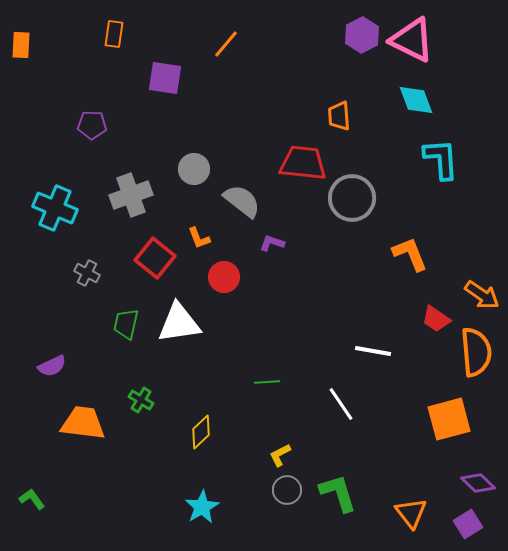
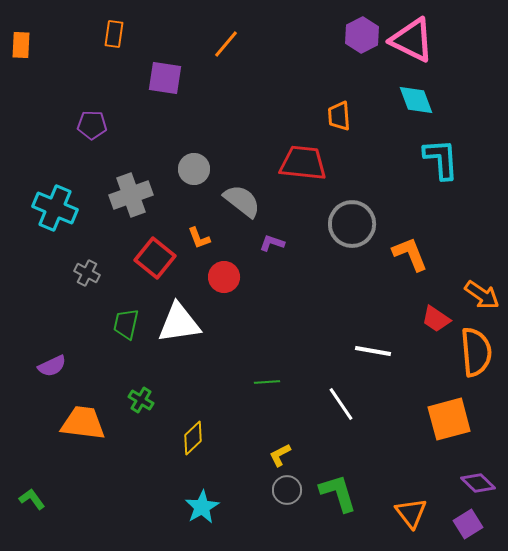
gray circle at (352, 198): moved 26 px down
yellow diamond at (201, 432): moved 8 px left, 6 px down
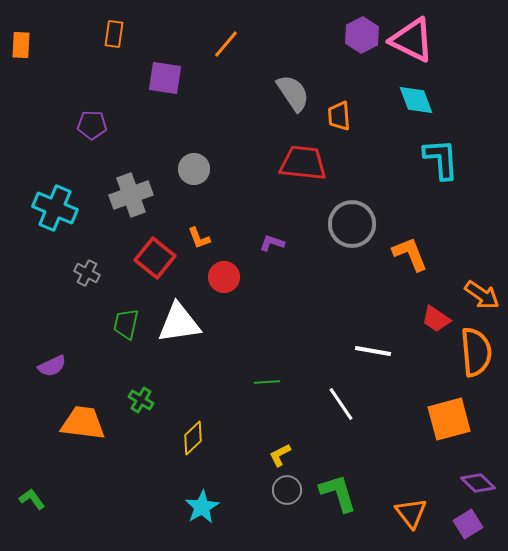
gray semicircle at (242, 201): moved 51 px right, 108 px up; rotated 18 degrees clockwise
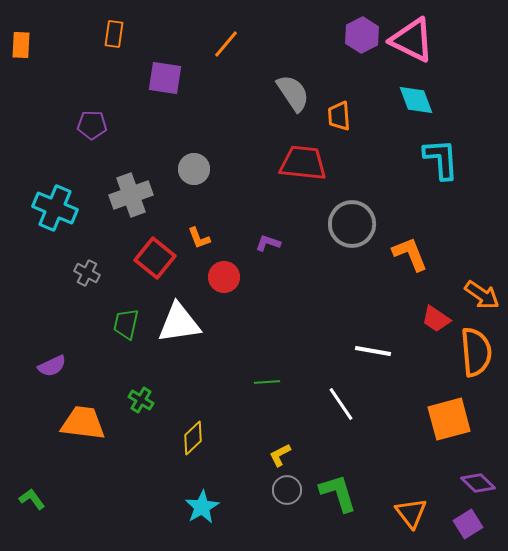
purple L-shape at (272, 243): moved 4 px left
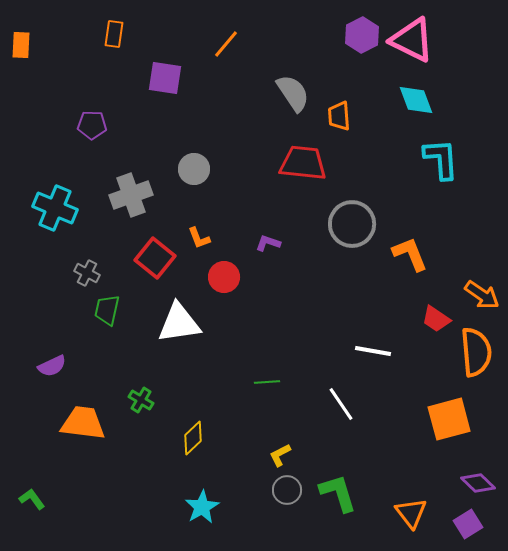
green trapezoid at (126, 324): moved 19 px left, 14 px up
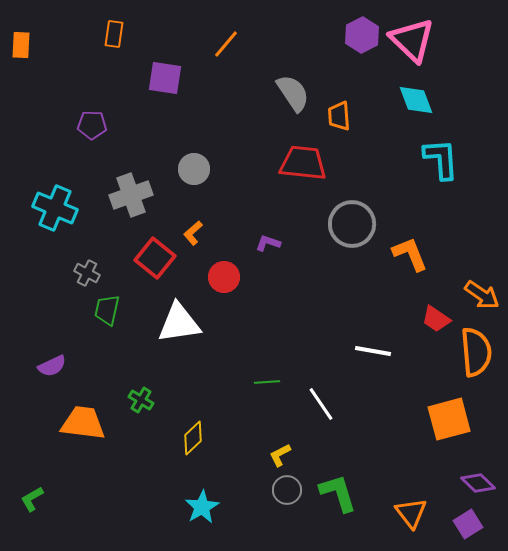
pink triangle at (412, 40): rotated 18 degrees clockwise
orange L-shape at (199, 238): moved 6 px left, 5 px up; rotated 70 degrees clockwise
white line at (341, 404): moved 20 px left
green L-shape at (32, 499): rotated 84 degrees counterclockwise
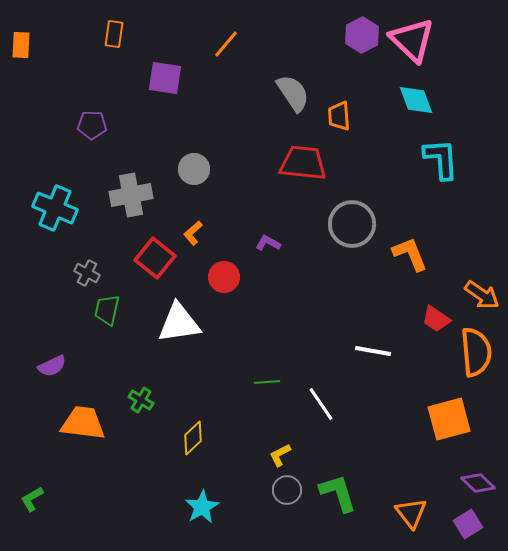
gray cross at (131, 195): rotated 9 degrees clockwise
purple L-shape at (268, 243): rotated 10 degrees clockwise
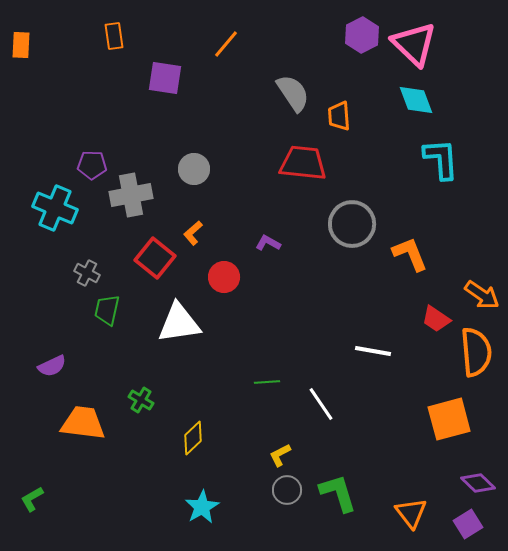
orange rectangle at (114, 34): moved 2 px down; rotated 16 degrees counterclockwise
pink triangle at (412, 40): moved 2 px right, 4 px down
purple pentagon at (92, 125): moved 40 px down
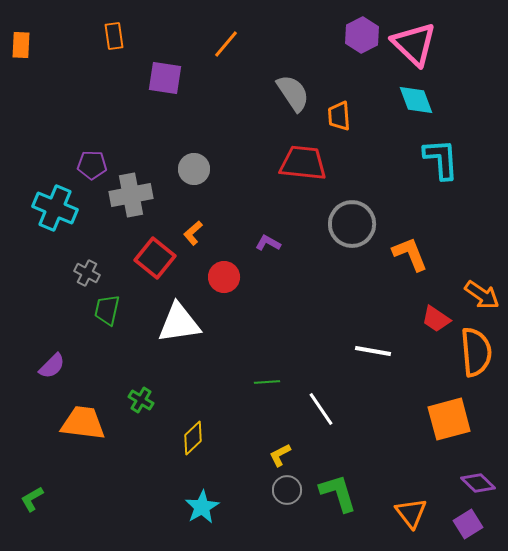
purple semicircle at (52, 366): rotated 20 degrees counterclockwise
white line at (321, 404): moved 5 px down
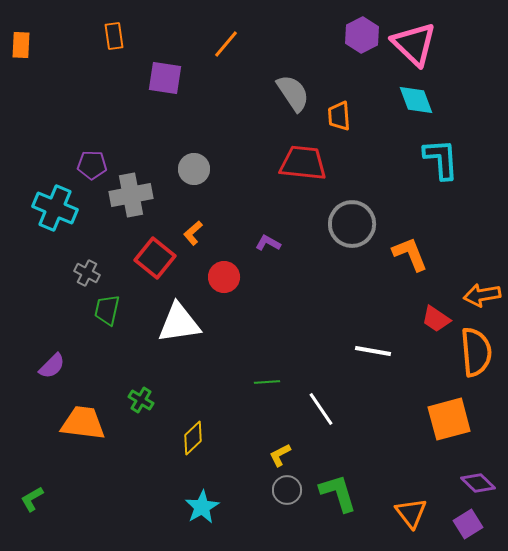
orange arrow at (482, 295): rotated 135 degrees clockwise
